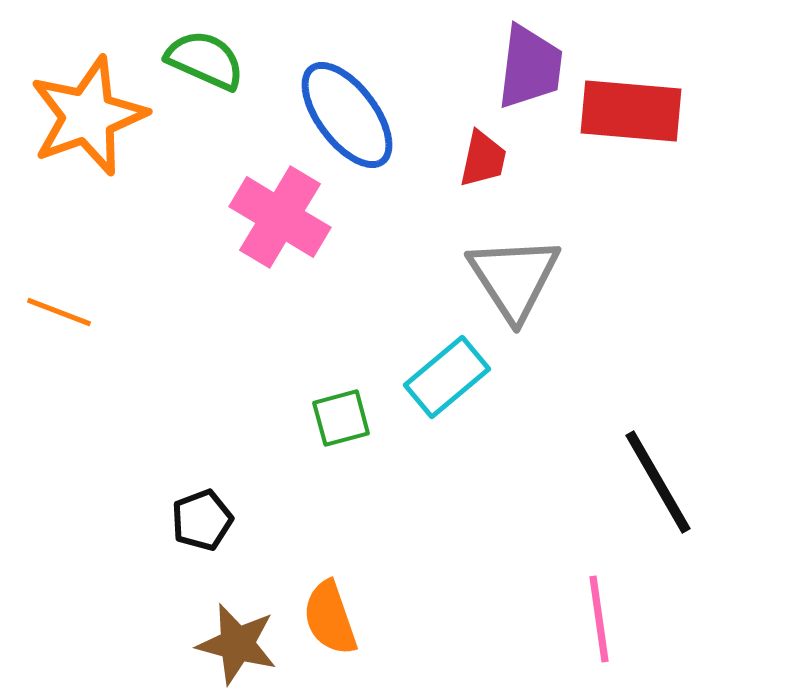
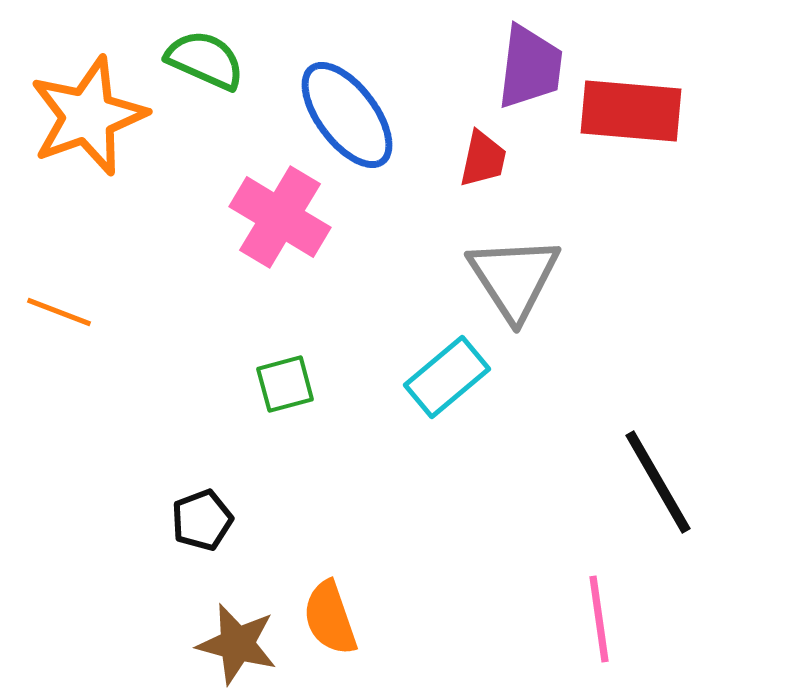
green square: moved 56 px left, 34 px up
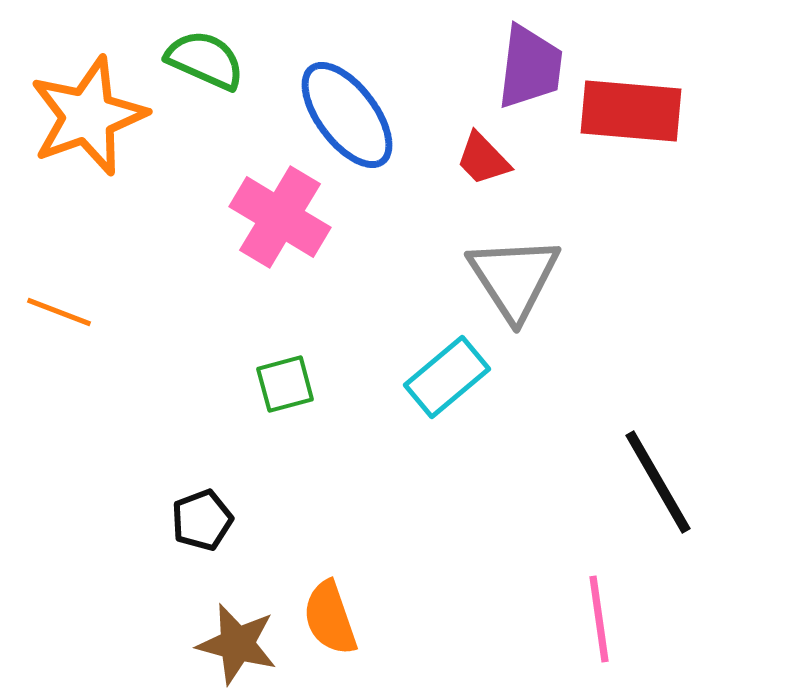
red trapezoid: rotated 124 degrees clockwise
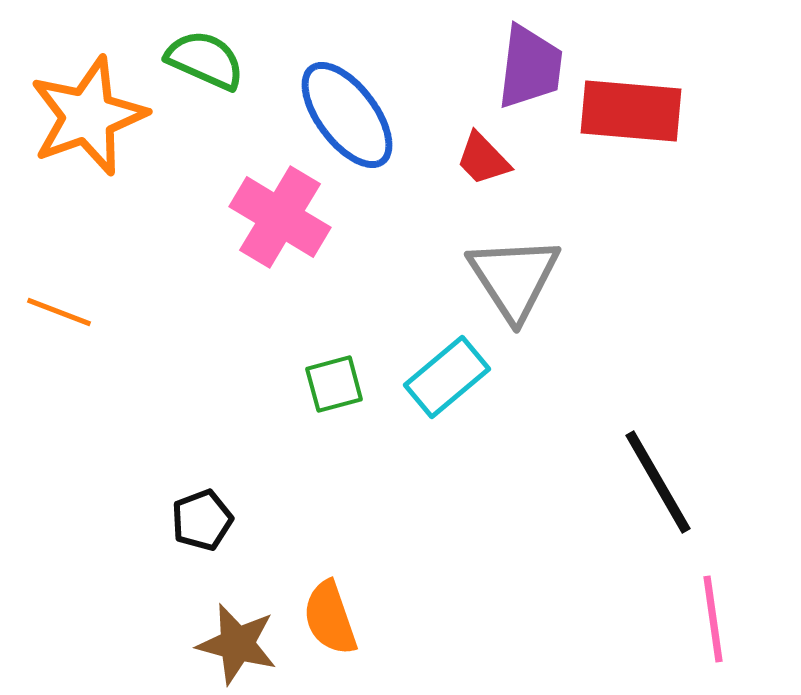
green square: moved 49 px right
pink line: moved 114 px right
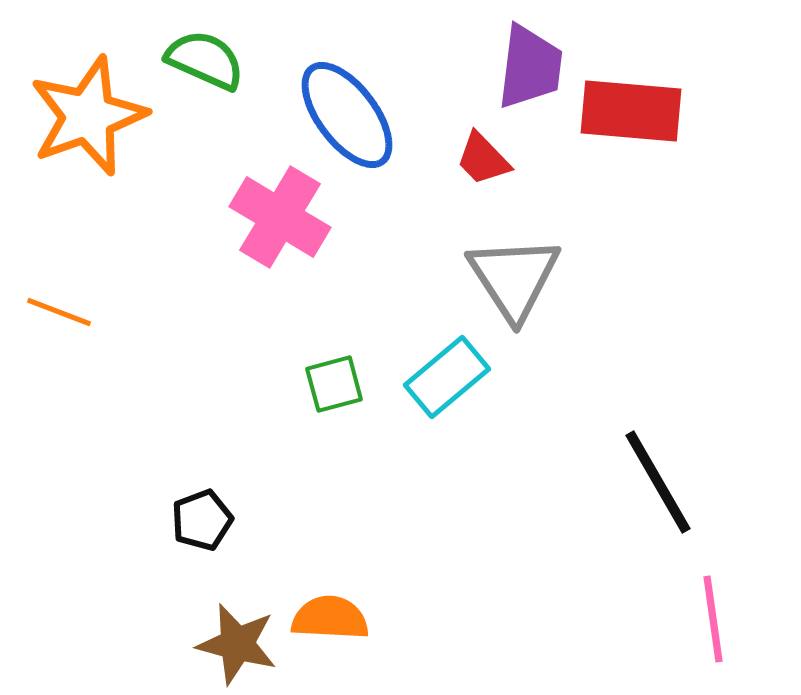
orange semicircle: rotated 112 degrees clockwise
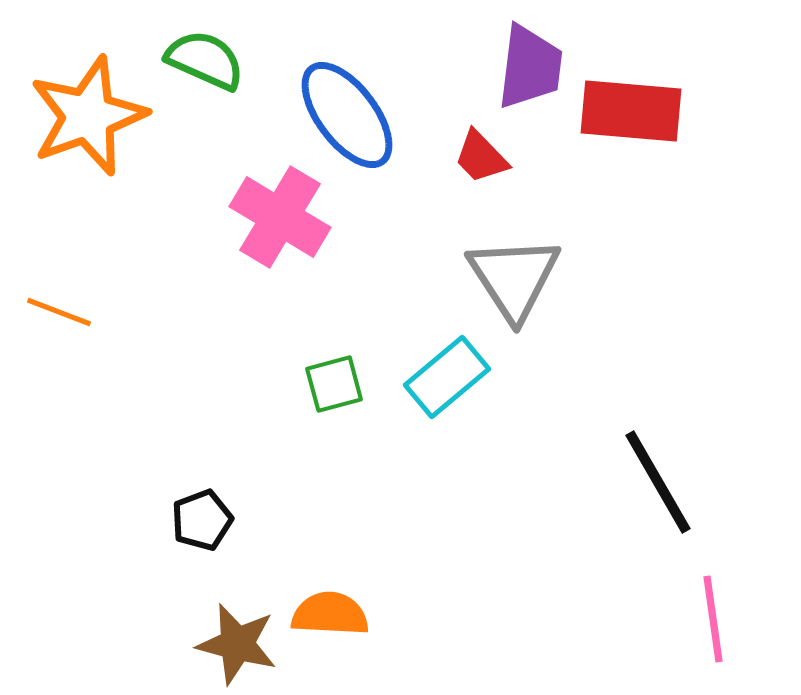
red trapezoid: moved 2 px left, 2 px up
orange semicircle: moved 4 px up
